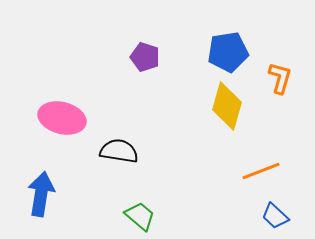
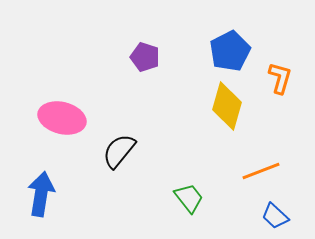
blue pentagon: moved 2 px right, 1 px up; rotated 18 degrees counterclockwise
black semicircle: rotated 60 degrees counterclockwise
green trapezoid: moved 49 px right, 18 px up; rotated 12 degrees clockwise
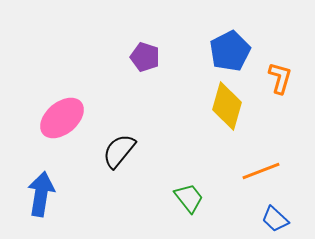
pink ellipse: rotated 54 degrees counterclockwise
blue trapezoid: moved 3 px down
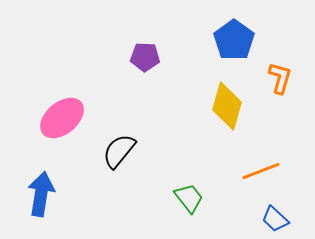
blue pentagon: moved 4 px right, 11 px up; rotated 9 degrees counterclockwise
purple pentagon: rotated 16 degrees counterclockwise
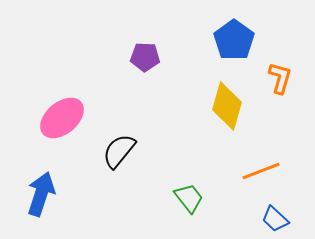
blue arrow: rotated 9 degrees clockwise
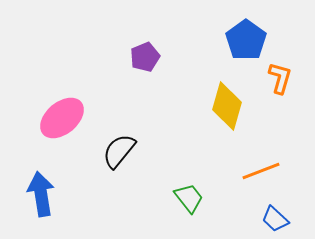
blue pentagon: moved 12 px right
purple pentagon: rotated 24 degrees counterclockwise
blue arrow: rotated 27 degrees counterclockwise
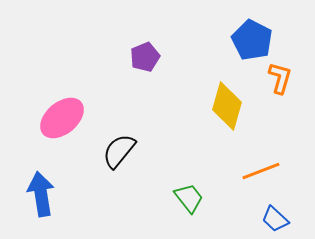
blue pentagon: moved 6 px right; rotated 9 degrees counterclockwise
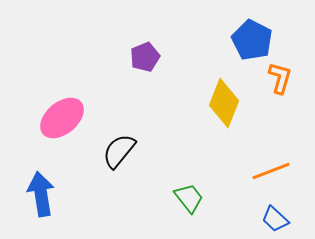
yellow diamond: moved 3 px left, 3 px up; rotated 6 degrees clockwise
orange line: moved 10 px right
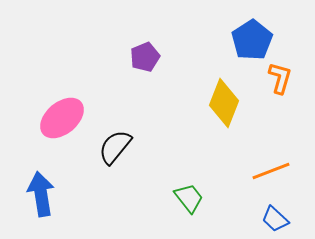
blue pentagon: rotated 12 degrees clockwise
black semicircle: moved 4 px left, 4 px up
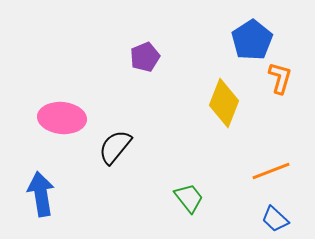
pink ellipse: rotated 45 degrees clockwise
